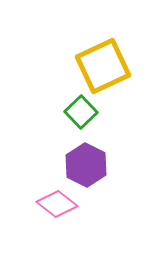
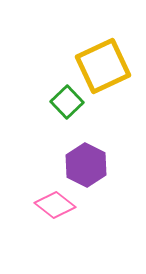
green square: moved 14 px left, 10 px up
pink diamond: moved 2 px left, 1 px down
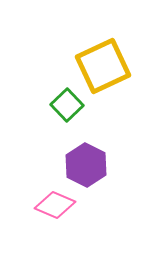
green square: moved 3 px down
pink diamond: rotated 15 degrees counterclockwise
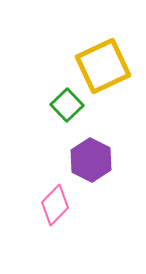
purple hexagon: moved 5 px right, 5 px up
pink diamond: rotated 69 degrees counterclockwise
